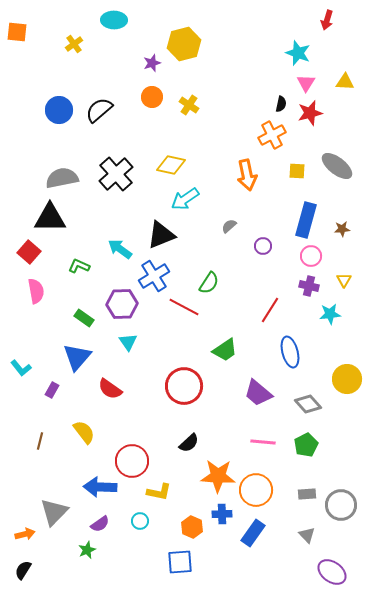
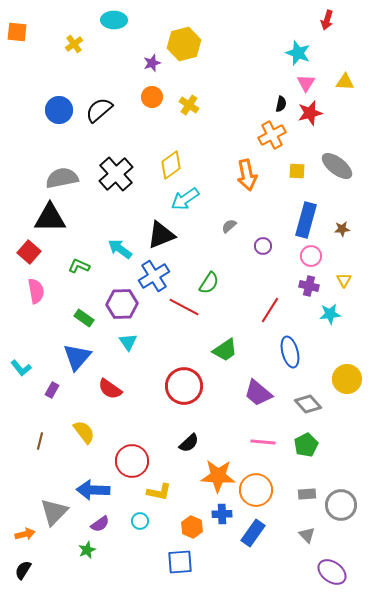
yellow diamond at (171, 165): rotated 48 degrees counterclockwise
blue arrow at (100, 487): moved 7 px left, 3 px down
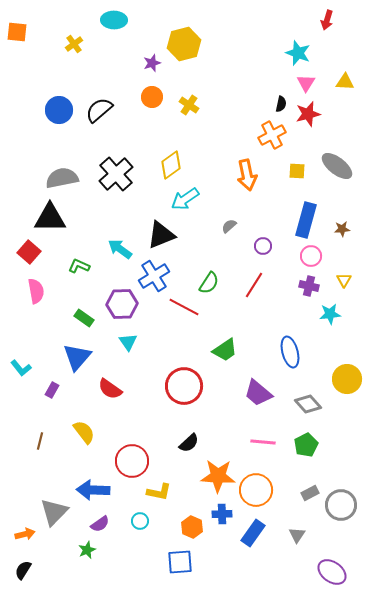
red star at (310, 113): moved 2 px left, 1 px down
red line at (270, 310): moved 16 px left, 25 px up
gray rectangle at (307, 494): moved 3 px right, 1 px up; rotated 24 degrees counterclockwise
gray triangle at (307, 535): moved 10 px left; rotated 18 degrees clockwise
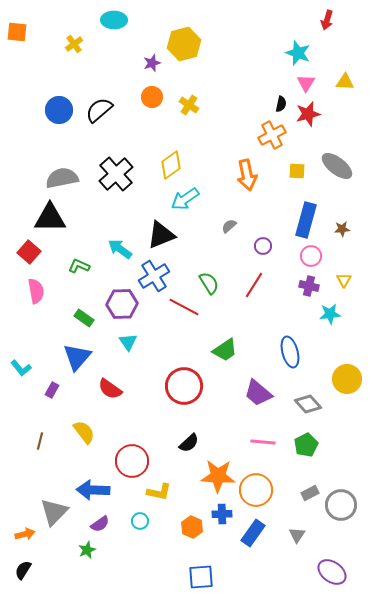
green semicircle at (209, 283): rotated 65 degrees counterclockwise
blue square at (180, 562): moved 21 px right, 15 px down
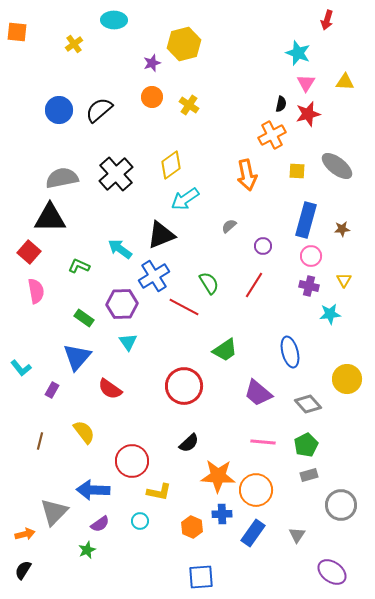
gray rectangle at (310, 493): moved 1 px left, 18 px up; rotated 12 degrees clockwise
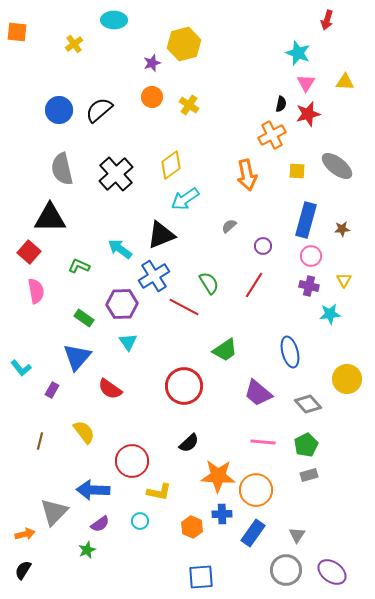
gray semicircle at (62, 178): moved 9 px up; rotated 92 degrees counterclockwise
gray circle at (341, 505): moved 55 px left, 65 px down
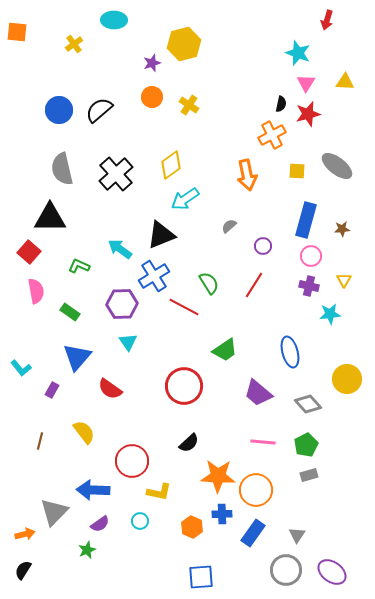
green rectangle at (84, 318): moved 14 px left, 6 px up
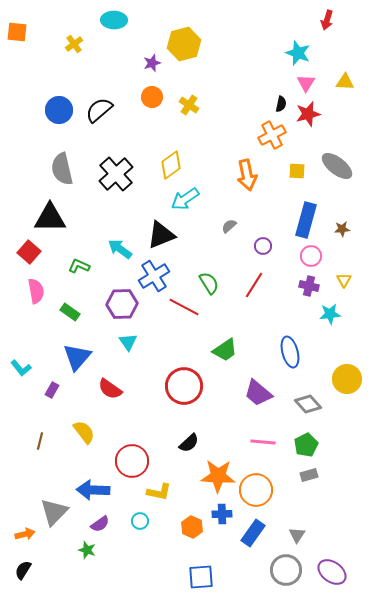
green star at (87, 550): rotated 30 degrees counterclockwise
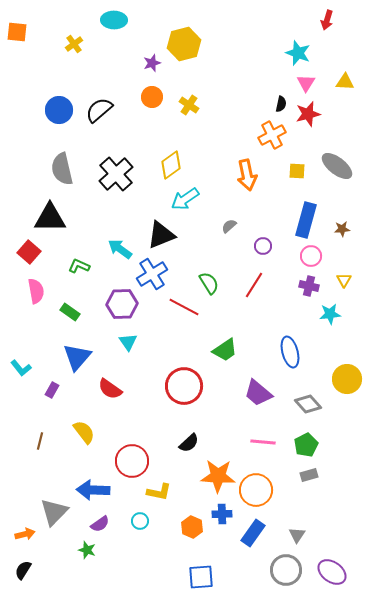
blue cross at (154, 276): moved 2 px left, 2 px up
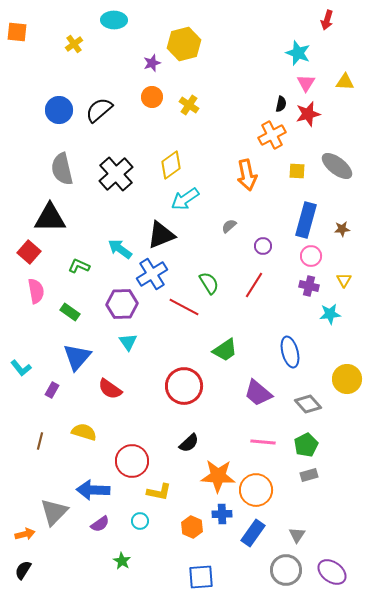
yellow semicircle at (84, 432): rotated 35 degrees counterclockwise
green star at (87, 550): moved 35 px right, 11 px down; rotated 12 degrees clockwise
